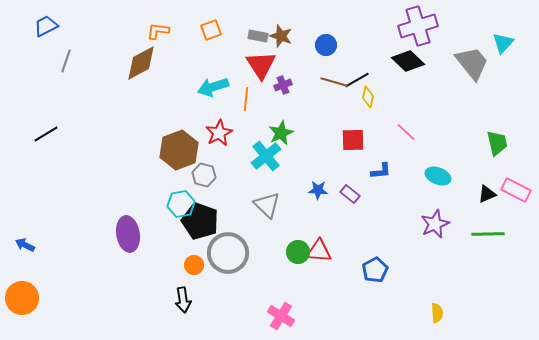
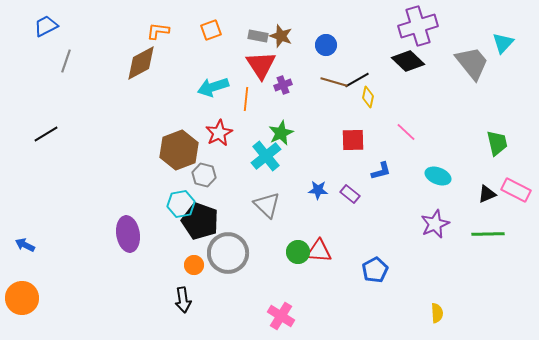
blue L-shape at (381, 171): rotated 10 degrees counterclockwise
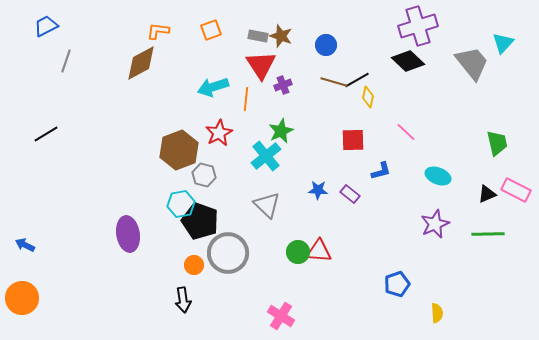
green star at (281, 133): moved 2 px up
blue pentagon at (375, 270): moved 22 px right, 14 px down; rotated 10 degrees clockwise
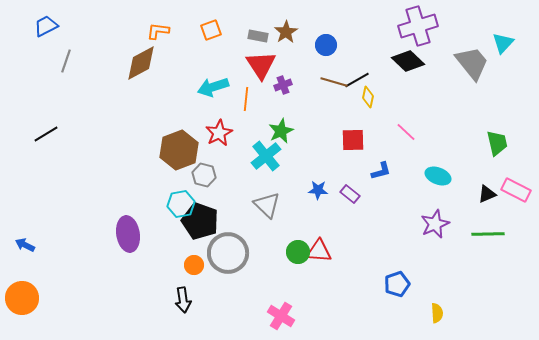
brown star at (281, 36): moved 5 px right, 4 px up; rotated 20 degrees clockwise
